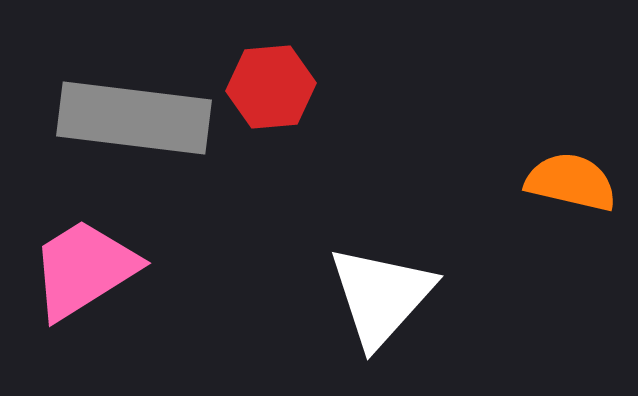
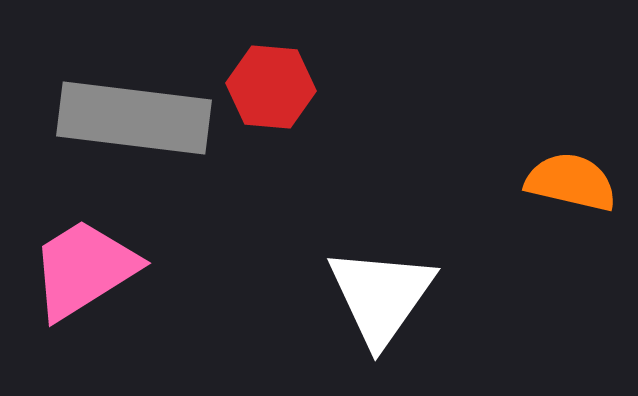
red hexagon: rotated 10 degrees clockwise
white triangle: rotated 7 degrees counterclockwise
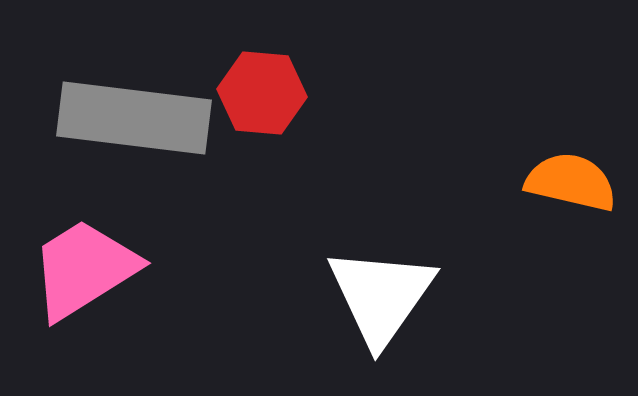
red hexagon: moved 9 px left, 6 px down
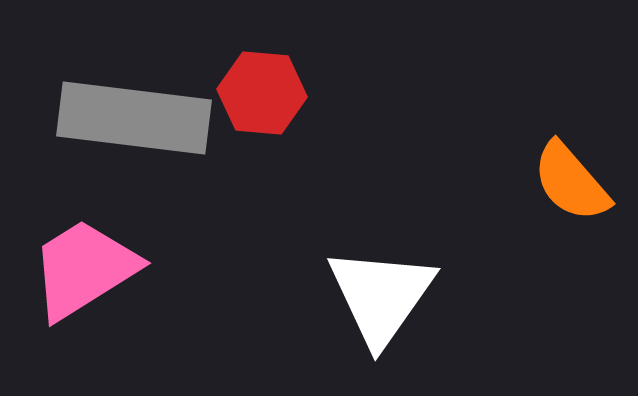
orange semicircle: rotated 144 degrees counterclockwise
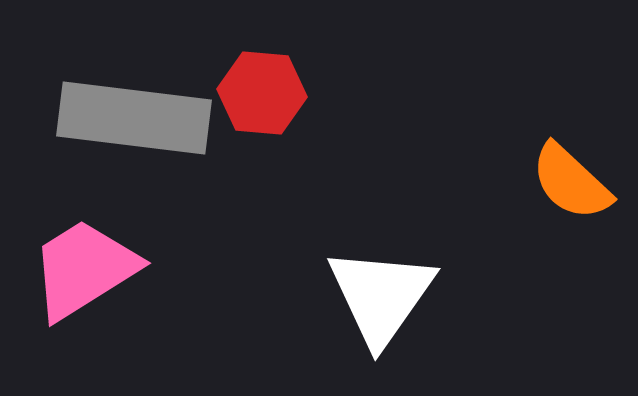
orange semicircle: rotated 6 degrees counterclockwise
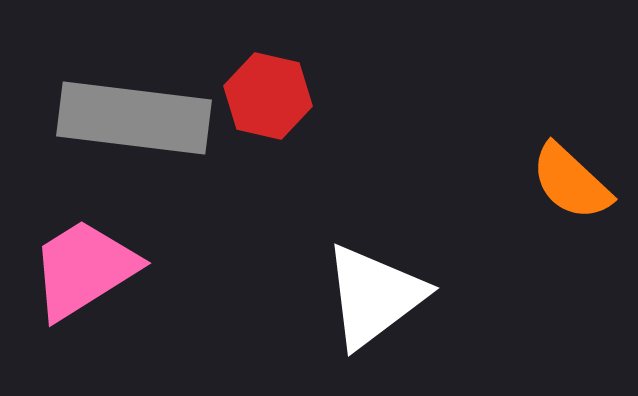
red hexagon: moved 6 px right, 3 px down; rotated 8 degrees clockwise
white triangle: moved 7 px left; rotated 18 degrees clockwise
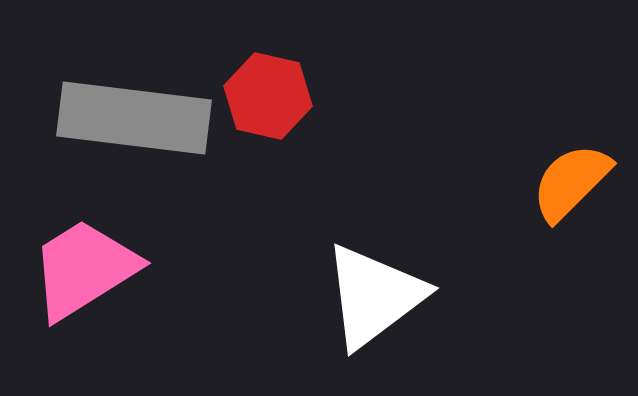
orange semicircle: rotated 92 degrees clockwise
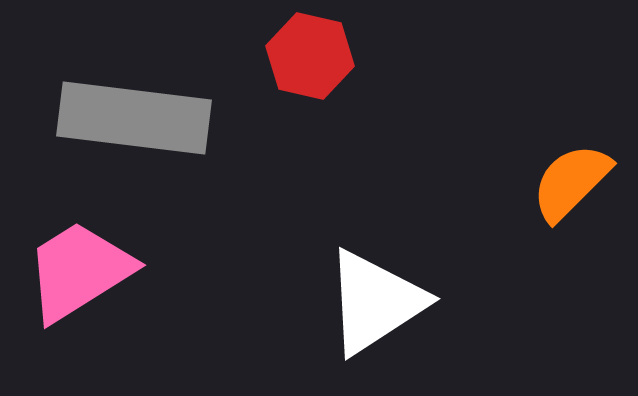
red hexagon: moved 42 px right, 40 px up
pink trapezoid: moved 5 px left, 2 px down
white triangle: moved 1 px right, 6 px down; rotated 4 degrees clockwise
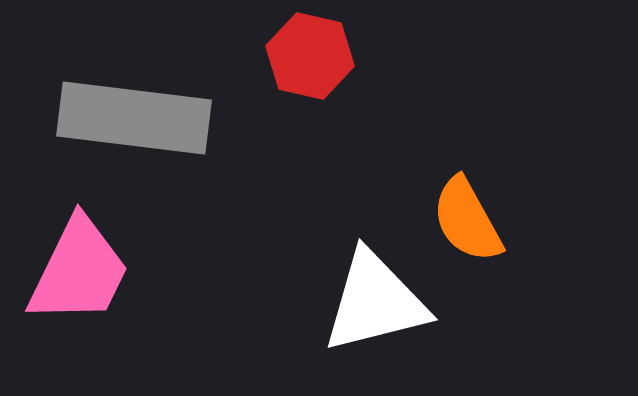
orange semicircle: moved 104 px left, 38 px down; rotated 74 degrees counterclockwise
pink trapezoid: rotated 148 degrees clockwise
white triangle: rotated 19 degrees clockwise
